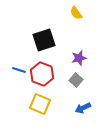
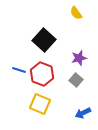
black square: rotated 30 degrees counterclockwise
blue arrow: moved 5 px down
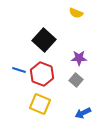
yellow semicircle: rotated 32 degrees counterclockwise
purple star: rotated 14 degrees clockwise
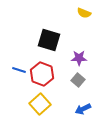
yellow semicircle: moved 8 px right
black square: moved 5 px right; rotated 25 degrees counterclockwise
gray square: moved 2 px right
yellow square: rotated 25 degrees clockwise
blue arrow: moved 4 px up
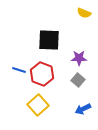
black square: rotated 15 degrees counterclockwise
yellow square: moved 2 px left, 1 px down
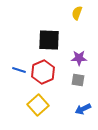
yellow semicircle: moved 7 px left; rotated 88 degrees clockwise
red hexagon: moved 1 px right, 2 px up; rotated 15 degrees clockwise
gray square: rotated 32 degrees counterclockwise
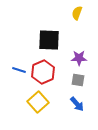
yellow square: moved 3 px up
blue arrow: moved 6 px left, 5 px up; rotated 105 degrees counterclockwise
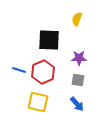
yellow semicircle: moved 6 px down
yellow square: rotated 35 degrees counterclockwise
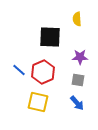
yellow semicircle: rotated 24 degrees counterclockwise
black square: moved 1 px right, 3 px up
purple star: moved 1 px right, 1 px up
blue line: rotated 24 degrees clockwise
blue arrow: moved 1 px up
